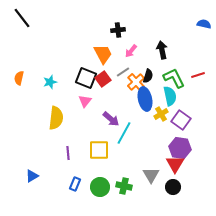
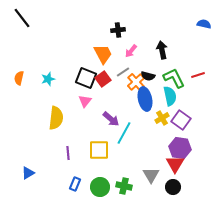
black semicircle: rotated 88 degrees clockwise
cyan star: moved 2 px left, 3 px up
yellow cross: moved 1 px right, 4 px down
blue triangle: moved 4 px left, 3 px up
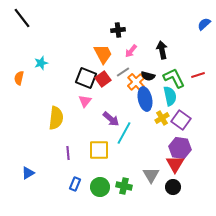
blue semicircle: rotated 56 degrees counterclockwise
cyan star: moved 7 px left, 16 px up
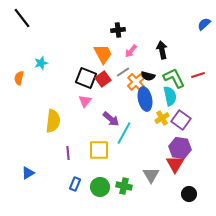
yellow semicircle: moved 3 px left, 3 px down
black circle: moved 16 px right, 7 px down
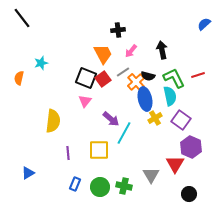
yellow cross: moved 7 px left
purple hexagon: moved 11 px right, 1 px up; rotated 15 degrees clockwise
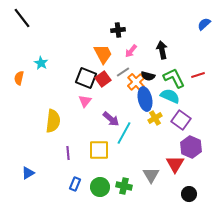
cyan star: rotated 24 degrees counterclockwise
cyan semicircle: rotated 54 degrees counterclockwise
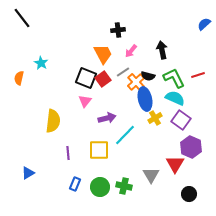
cyan semicircle: moved 5 px right, 2 px down
purple arrow: moved 4 px left, 1 px up; rotated 54 degrees counterclockwise
cyan line: moved 1 px right, 2 px down; rotated 15 degrees clockwise
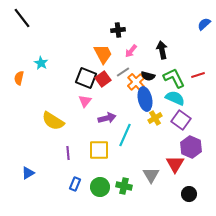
yellow semicircle: rotated 115 degrees clockwise
cyan line: rotated 20 degrees counterclockwise
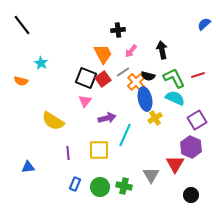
black line: moved 7 px down
orange semicircle: moved 2 px right, 3 px down; rotated 88 degrees counterclockwise
purple square: moved 16 px right; rotated 24 degrees clockwise
blue triangle: moved 6 px up; rotated 24 degrees clockwise
black circle: moved 2 px right, 1 px down
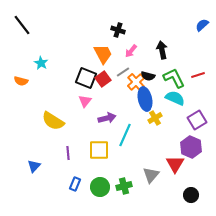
blue semicircle: moved 2 px left, 1 px down
black cross: rotated 24 degrees clockwise
blue triangle: moved 6 px right, 1 px up; rotated 40 degrees counterclockwise
gray triangle: rotated 12 degrees clockwise
green cross: rotated 28 degrees counterclockwise
